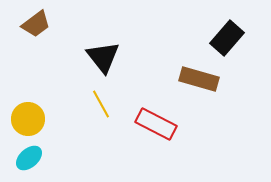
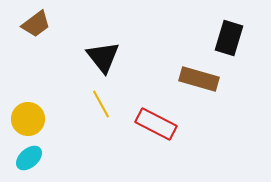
black rectangle: moved 2 px right; rotated 24 degrees counterclockwise
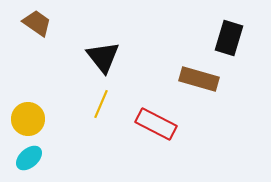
brown trapezoid: moved 1 px right, 1 px up; rotated 108 degrees counterclockwise
yellow line: rotated 52 degrees clockwise
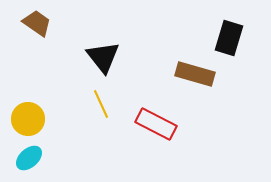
brown rectangle: moved 4 px left, 5 px up
yellow line: rotated 48 degrees counterclockwise
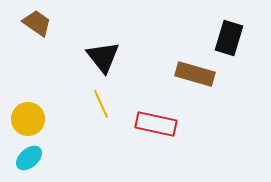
red rectangle: rotated 15 degrees counterclockwise
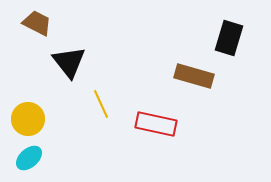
brown trapezoid: rotated 8 degrees counterclockwise
black triangle: moved 34 px left, 5 px down
brown rectangle: moved 1 px left, 2 px down
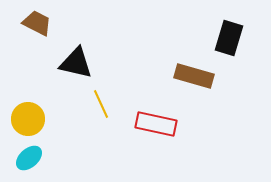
black triangle: moved 7 px right, 1 px down; rotated 39 degrees counterclockwise
